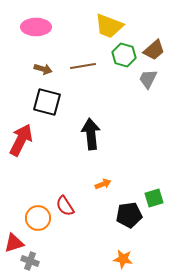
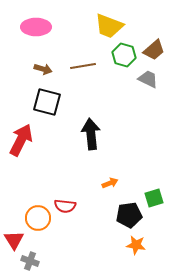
gray trapezoid: rotated 90 degrees clockwise
orange arrow: moved 7 px right, 1 px up
red semicircle: rotated 50 degrees counterclockwise
red triangle: moved 3 px up; rotated 45 degrees counterclockwise
orange star: moved 13 px right, 14 px up
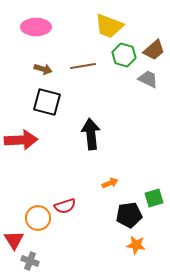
red arrow: rotated 60 degrees clockwise
red semicircle: rotated 25 degrees counterclockwise
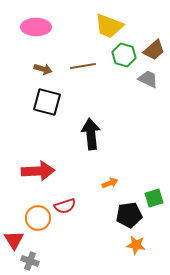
red arrow: moved 17 px right, 31 px down
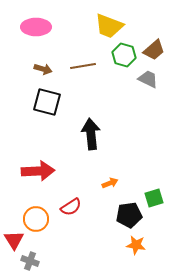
red semicircle: moved 6 px right, 1 px down; rotated 15 degrees counterclockwise
orange circle: moved 2 px left, 1 px down
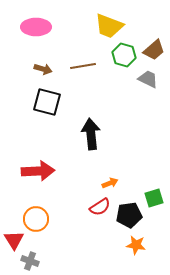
red semicircle: moved 29 px right
